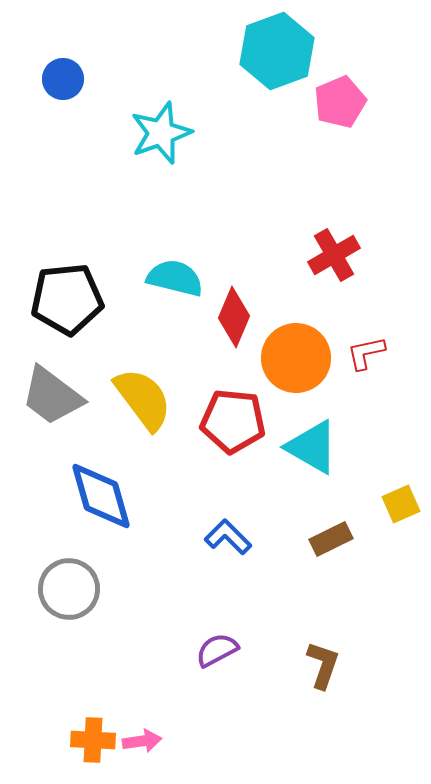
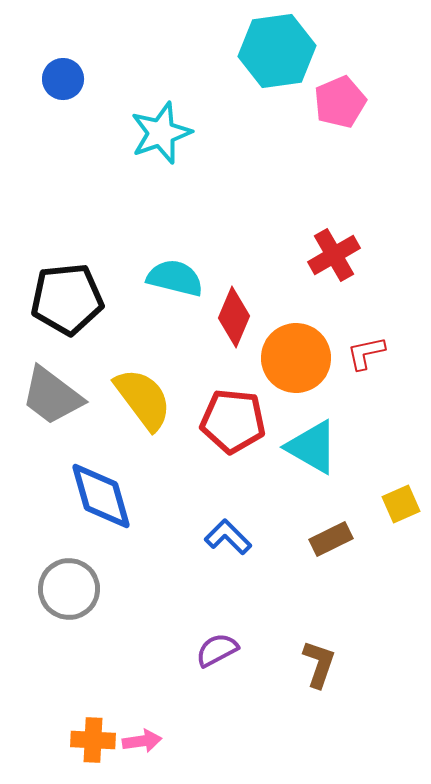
cyan hexagon: rotated 12 degrees clockwise
brown L-shape: moved 4 px left, 1 px up
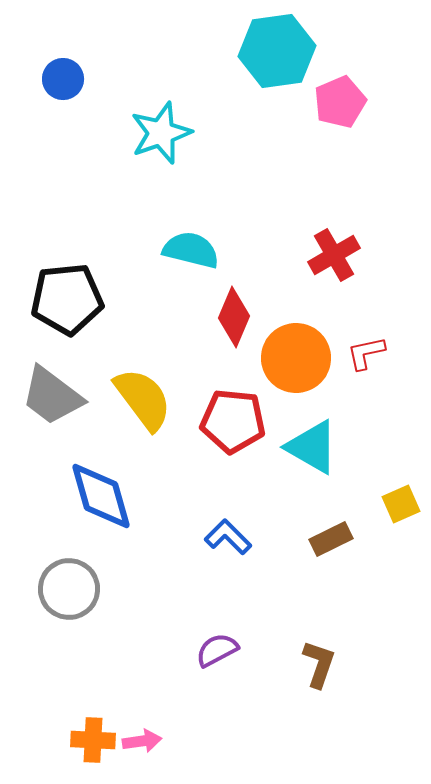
cyan semicircle: moved 16 px right, 28 px up
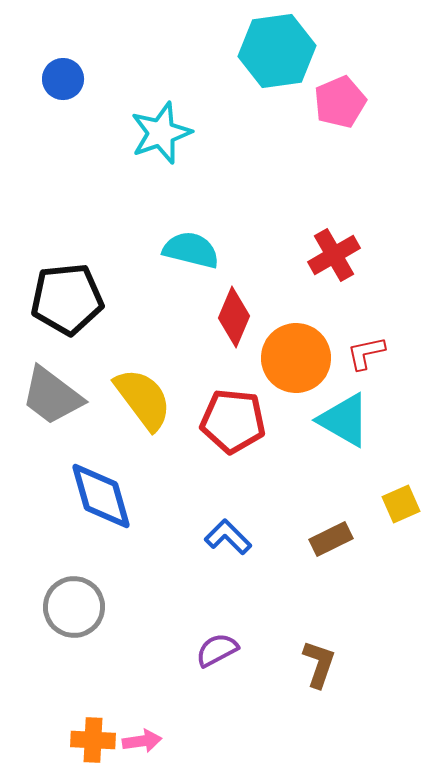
cyan triangle: moved 32 px right, 27 px up
gray circle: moved 5 px right, 18 px down
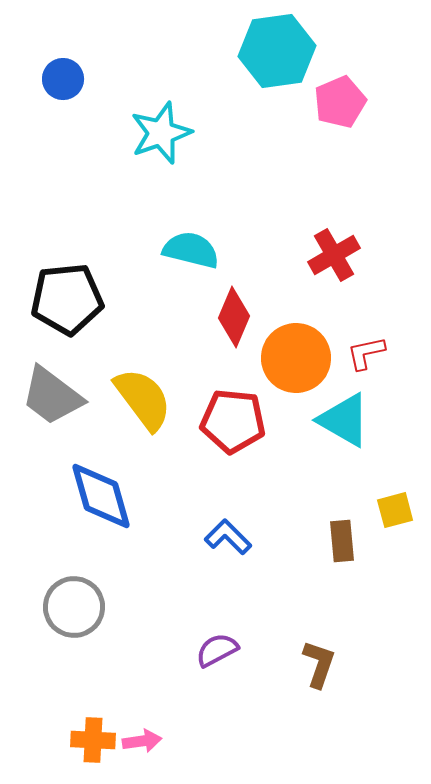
yellow square: moved 6 px left, 6 px down; rotated 9 degrees clockwise
brown rectangle: moved 11 px right, 2 px down; rotated 69 degrees counterclockwise
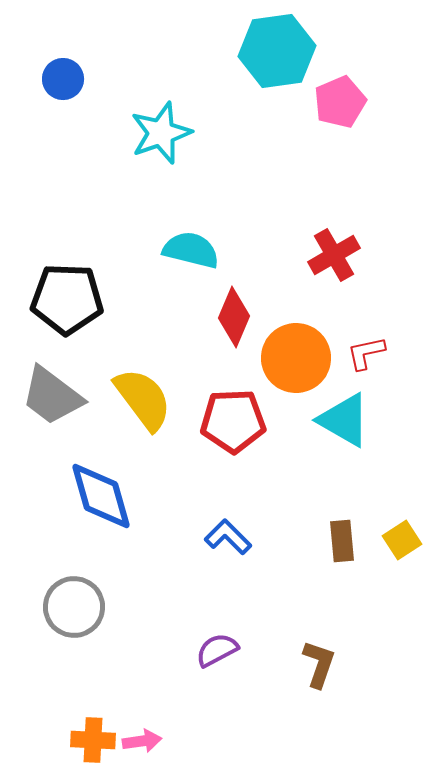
black pentagon: rotated 8 degrees clockwise
red pentagon: rotated 8 degrees counterclockwise
yellow square: moved 7 px right, 30 px down; rotated 18 degrees counterclockwise
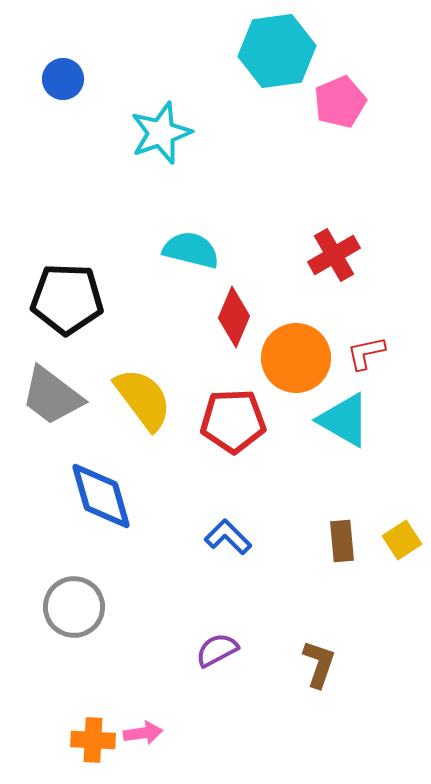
pink arrow: moved 1 px right, 8 px up
